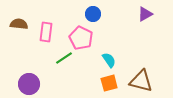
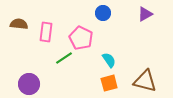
blue circle: moved 10 px right, 1 px up
brown triangle: moved 4 px right
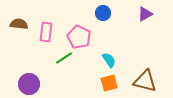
pink pentagon: moved 2 px left, 1 px up
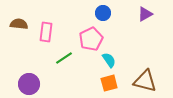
pink pentagon: moved 12 px right, 2 px down; rotated 20 degrees clockwise
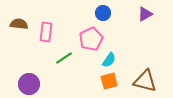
cyan semicircle: rotated 70 degrees clockwise
orange square: moved 2 px up
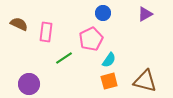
brown semicircle: rotated 18 degrees clockwise
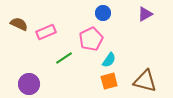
pink rectangle: rotated 60 degrees clockwise
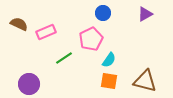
orange square: rotated 24 degrees clockwise
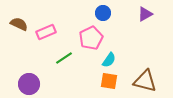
pink pentagon: moved 1 px up
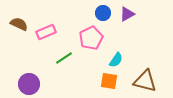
purple triangle: moved 18 px left
cyan semicircle: moved 7 px right
